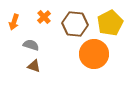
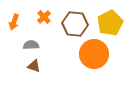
gray semicircle: rotated 21 degrees counterclockwise
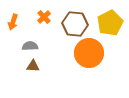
orange arrow: moved 1 px left
gray semicircle: moved 1 px left, 1 px down
orange circle: moved 5 px left, 1 px up
brown triangle: moved 1 px left; rotated 16 degrees counterclockwise
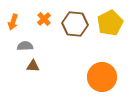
orange cross: moved 2 px down
gray semicircle: moved 5 px left
orange circle: moved 13 px right, 24 px down
